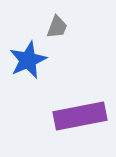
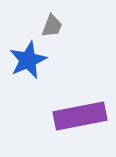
gray trapezoid: moved 5 px left, 1 px up
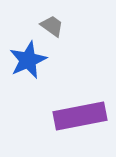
gray trapezoid: rotated 75 degrees counterclockwise
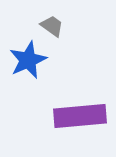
purple rectangle: rotated 6 degrees clockwise
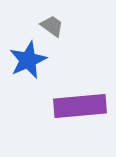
purple rectangle: moved 10 px up
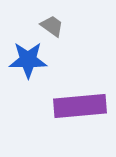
blue star: rotated 24 degrees clockwise
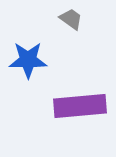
gray trapezoid: moved 19 px right, 7 px up
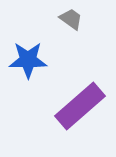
purple rectangle: rotated 36 degrees counterclockwise
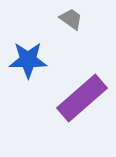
purple rectangle: moved 2 px right, 8 px up
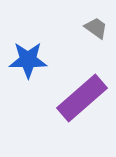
gray trapezoid: moved 25 px right, 9 px down
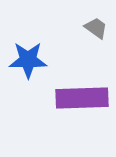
purple rectangle: rotated 39 degrees clockwise
